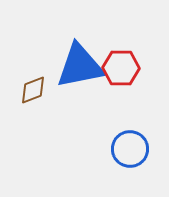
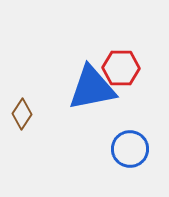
blue triangle: moved 12 px right, 22 px down
brown diamond: moved 11 px left, 24 px down; rotated 36 degrees counterclockwise
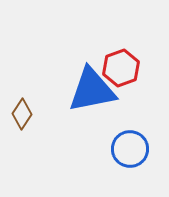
red hexagon: rotated 21 degrees counterclockwise
blue triangle: moved 2 px down
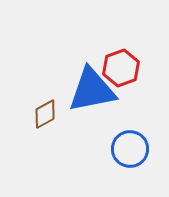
brown diamond: moved 23 px right; rotated 28 degrees clockwise
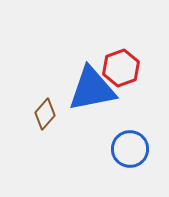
blue triangle: moved 1 px up
brown diamond: rotated 20 degrees counterclockwise
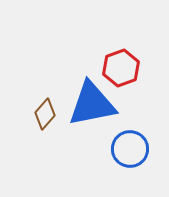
blue triangle: moved 15 px down
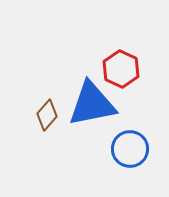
red hexagon: moved 1 px down; rotated 15 degrees counterclockwise
brown diamond: moved 2 px right, 1 px down
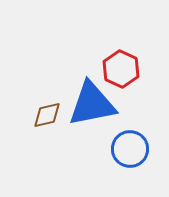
brown diamond: rotated 36 degrees clockwise
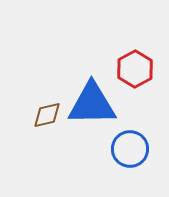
red hexagon: moved 14 px right; rotated 6 degrees clockwise
blue triangle: rotated 10 degrees clockwise
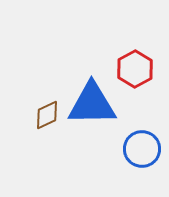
brown diamond: rotated 12 degrees counterclockwise
blue circle: moved 12 px right
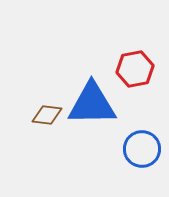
red hexagon: rotated 18 degrees clockwise
brown diamond: rotated 32 degrees clockwise
